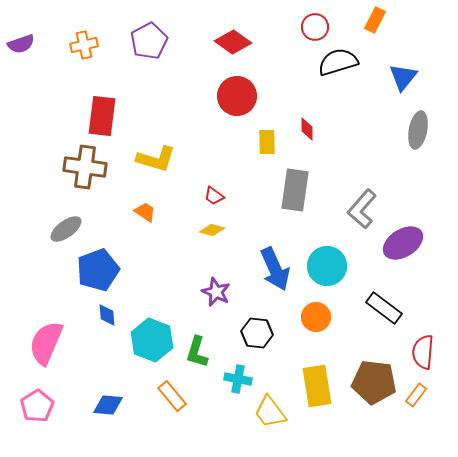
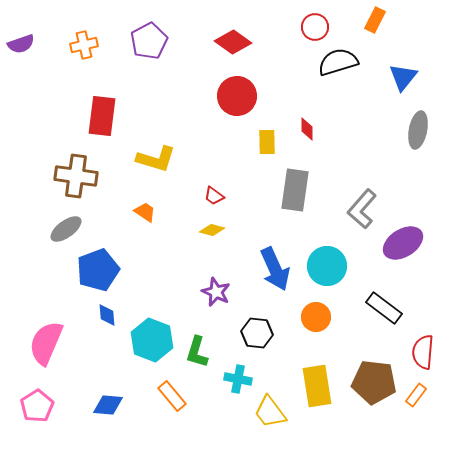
brown cross at (85, 167): moved 9 px left, 9 px down
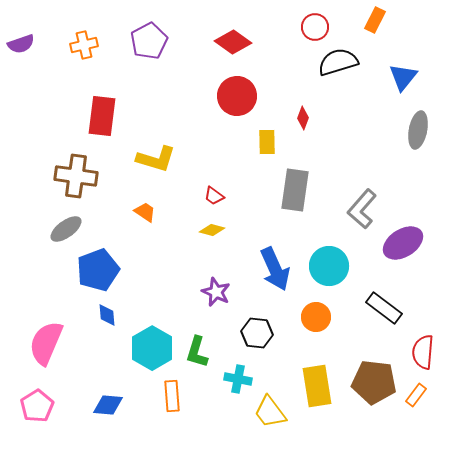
red diamond at (307, 129): moved 4 px left, 11 px up; rotated 20 degrees clockwise
cyan circle at (327, 266): moved 2 px right
cyan hexagon at (152, 340): moved 8 px down; rotated 9 degrees clockwise
orange rectangle at (172, 396): rotated 36 degrees clockwise
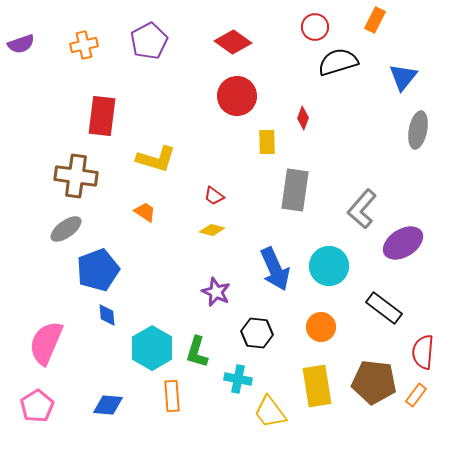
orange circle at (316, 317): moved 5 px right, 10 px down
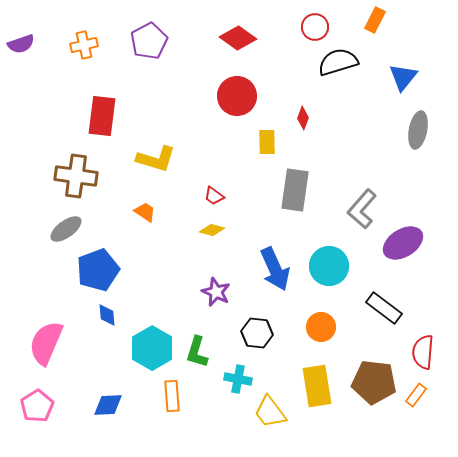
red diamond at (233, 42): moved 5 px right, 4 px up
blue diamond at (108, 405): rotated 8 degrees counterclockwise
